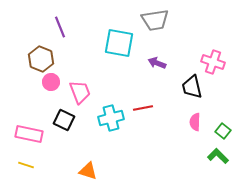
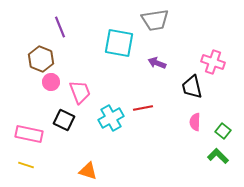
cyan cross: rotated 15 degrees counterclockwise
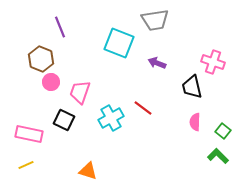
cyan square: rotated 12 degrees clockwise
pink trapezoid: rotated 140 degrees counterclockwise
red line: rotated 48 degrees clockwise
yellow line: rotated 42 degrees counterclockwise
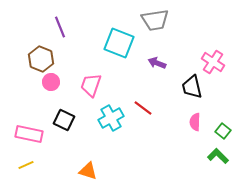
pink cross: rotated 15 degrees clockwise
pink trapezoid: moved 11 px right, 7 px up
